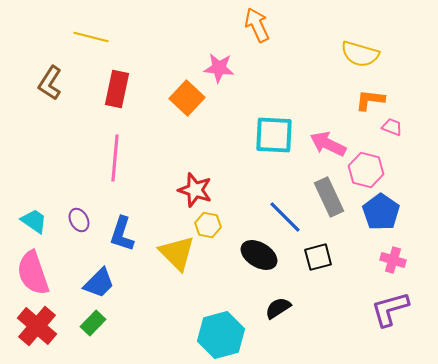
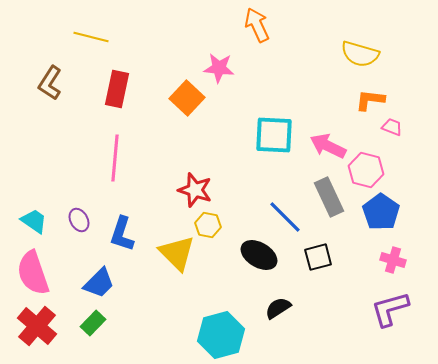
pink arrow: moved 2 px down
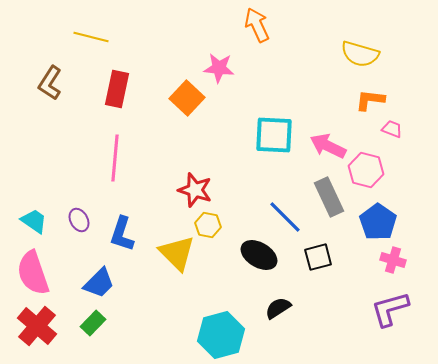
pink trapezoid: moved 2 px down
blue pentagon: moved 3 px left, 10 px down
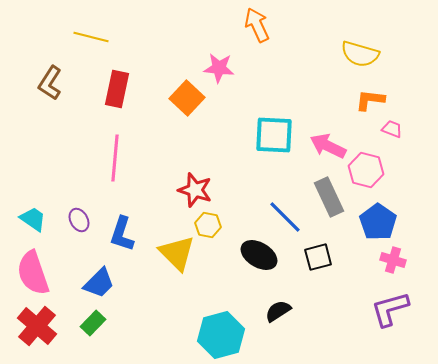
cyan trapezoid: moved 1 px left, 2 px up
black semicircle: moved 3 px down
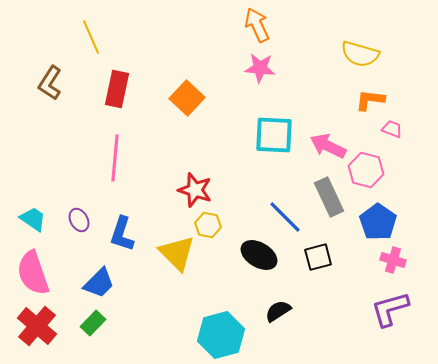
yellow line: rotated 52 degrees clockwise
pink star: moved 41 px right
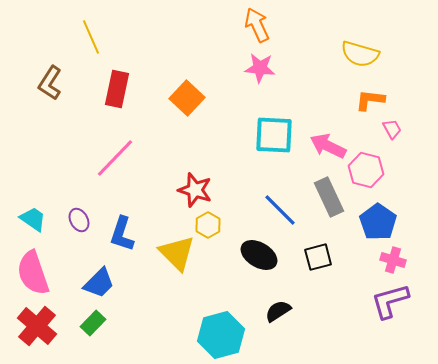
pink trapezoid: rotated 40 degrees clockwise
pink line: rotated 39 degrees clockwise
blue line: moved 5 px left, 7 px up
yellow hexagon: rotated 20 degrees clockwise
purple L-shape: moved 8 px up
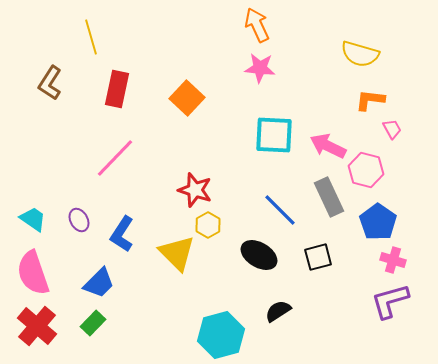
yellow line: rotated 8 degrees clockwise
blue L-shape: rotated 15 degrees clockwise
